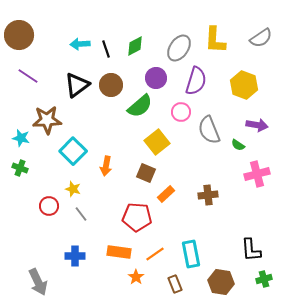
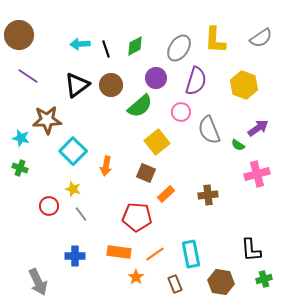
purple arrow at (257, 125): moved 1 px right, 3 px down; rotated 45 degrees counterclockwise
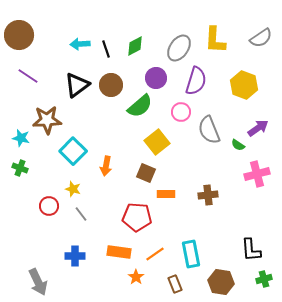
orange rectangle at (166, 194): rotated 42 degrees clockwise
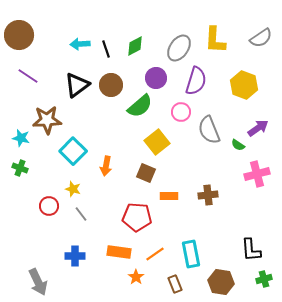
orange rectangle at (166, 194): moved 3 px right, 2 px down
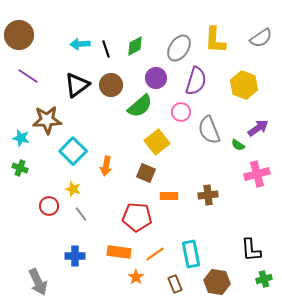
brown hexagon at (221, 282): moved 4 px left
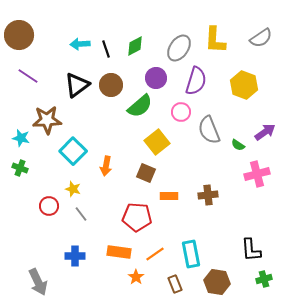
purple arrow at (258, 128): moved 7 px right, 4 px down
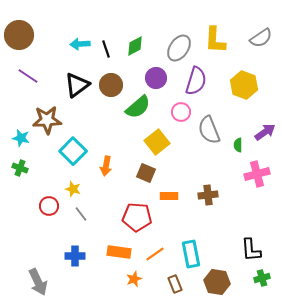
green semicircle at (140, 106): moved 2 px left, 1 px down
green semicircle at (238, 145): rotated 56 degrees clockwise
orange star at (136, 277): moved 2 px left, 2 px down; rotated 14 degrees clockwise
green cross at (264, 279): moved 2 px left, 1 px up
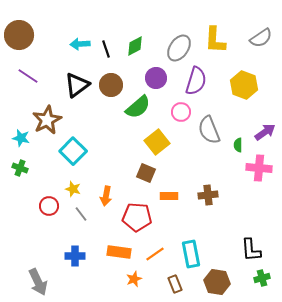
brown star at (47, 120): rotated 24 degrees counterclockwise
orange arrow at (106, 166): moved 30 px down
pink cross at (257, 174): moved 2 px right, 6 px up; rotated 20 degrees clockwise
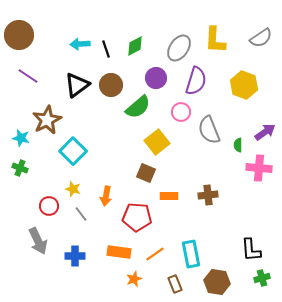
gray arrow at (38, 282): moved 41 px up
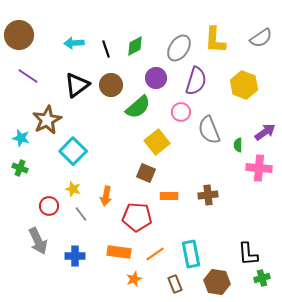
cyan arrow at (80, 44): moved 6 px left, 1 px up
black L-shape at (251, 250): moved 3 px left, 4 px down
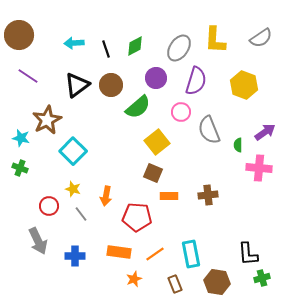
brown square at (146, 173): moved 7 px right
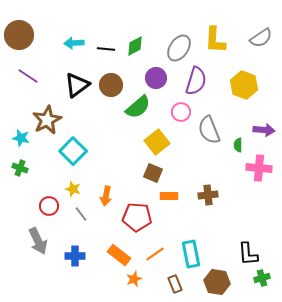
black line at (106, 49): rotated 66 degrees counterclockwise
purple arrow at (265, 132): moved 1 px left, 2 px up; rotated 40 degrees clockwise
orange rectangle at (119, 252): moved 3 px down; rotated 30 degrees clockwise
